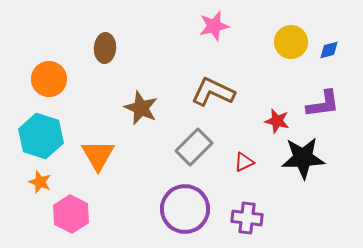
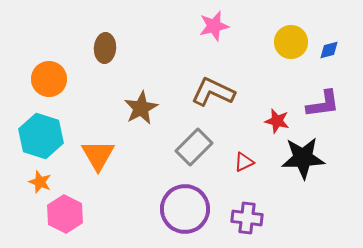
brown star: rotated 20 degrees clockwise
pink hexagon: moved 6 px left
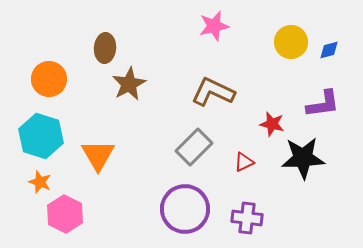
brown star: moved 12 px left, 24 px up
red star: moved 5 px left, 3 px down
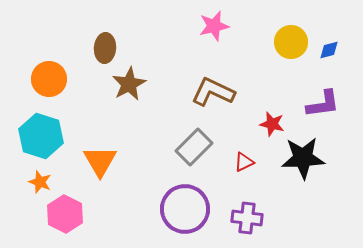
orange triangle: moved 2 px right, 6 px down
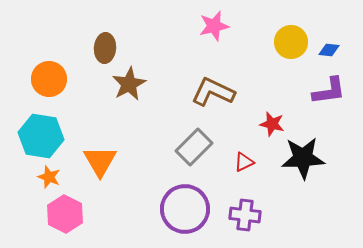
blue diamond: rotated 20 degrees clockwise
purple L-shape: moved 6 px right, 13 px up
cyan hexagon: rotated 9 degrees counterclockwise
orange star: moved 9 px right, 5 px up
purple cross: moved 2 px left, 3 px up
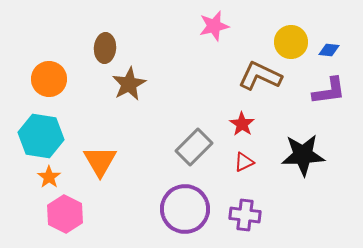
brown L-shape: moved 47 px right, 16 px up
red star: moved 30 px left; rotated 20 degrees clockwise
black star: moved 3 px up
orange star: rotated 15 degrees clockwise
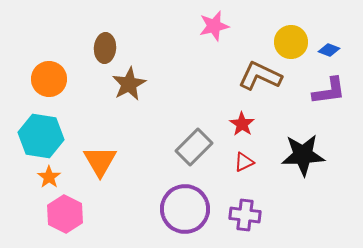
blue diamond: rotated 15 degrees clockwise
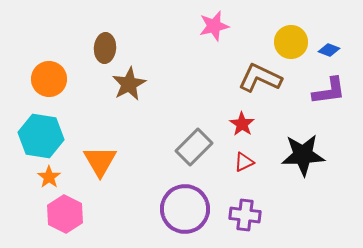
brown L-shape: moved 2 px down
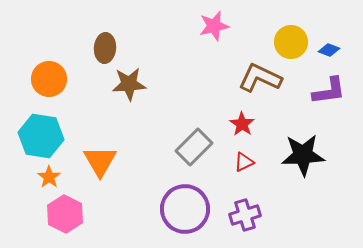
brown star: rotated 24 degrees clockwise
purple cross: rotated 24 degrees counterclockwise
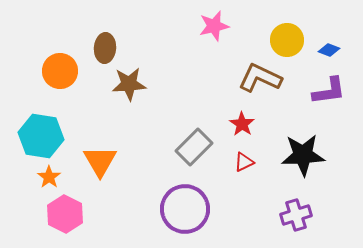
yellow circle: moved 4 px left, 2 px up
orange circle: moved 11 px right, 8 px up
purple cross: moved 51 px right
